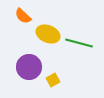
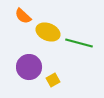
yellow ellipse: moved 2 px up
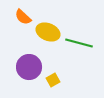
orange semicircle: moved 1 px down
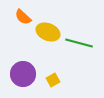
purple circle: moved 6 px left, 7 px down
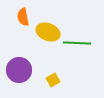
orange semicircle: rotated 36 degrees clockwise
green line: moved 2 px left; rotated 12 degrees counterclockwise
purple circle: moved 4 px left, 4 px up
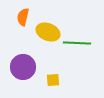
orange semicircle: rotated 24 degrees clockwise
purple circle: moved 4 px right, 3 px up
yellow square: rotated 24 degrees clockwise
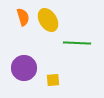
orange semicircle: rotated 150 degrees clockwise
yellow ellipse: moved 12 px up; rotated 35 degrees clockwise
purple circle: moved 1 px right, 1 px down
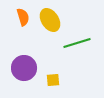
yellow ellipse: moved 2 px right
green line: rotated 20 degrees counterclockwise
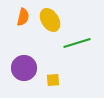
orange semicircle: rotated 30 degrees clockwise
